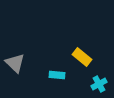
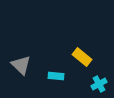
gray triangle: moved 6 px right, 2 px down
cyan rectangle: moved 1 px left, 1 px down
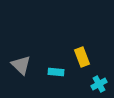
yellow rectangle: rotated 30 degrees clockwise
cyan rectangle: moved 4 px up
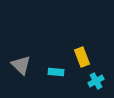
cyan cross: moved 3 px left, 3 px up
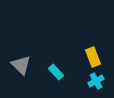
yellow rectangle: moved 11 px right
cyan rectangle: rotated 42 degrees clockwise
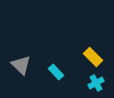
yellow rectangle: rotated 24 degrees counterclockwise
cyan cross: moved 2 px down
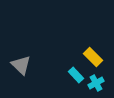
cyan rectangle: moved 20 px right, 3 px down
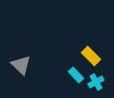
yellow rectangle: moved 2 px left, 1 px up
cyan cross: moved 1 px up
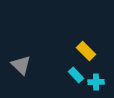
yellow rectangle: moved 5 px left, 5 px up
cyan cross: rotated 28 degrees clockwise
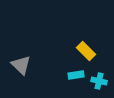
cyan rectangle: rotated 56 degrees counterclockwise
cyan cross: moved 3 px right, 1 px up; rotated 14 degrees clockwise
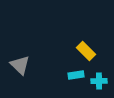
gray triangle: moved 1 px left
cyan cross: rotated 14 degrees counterclockwise
